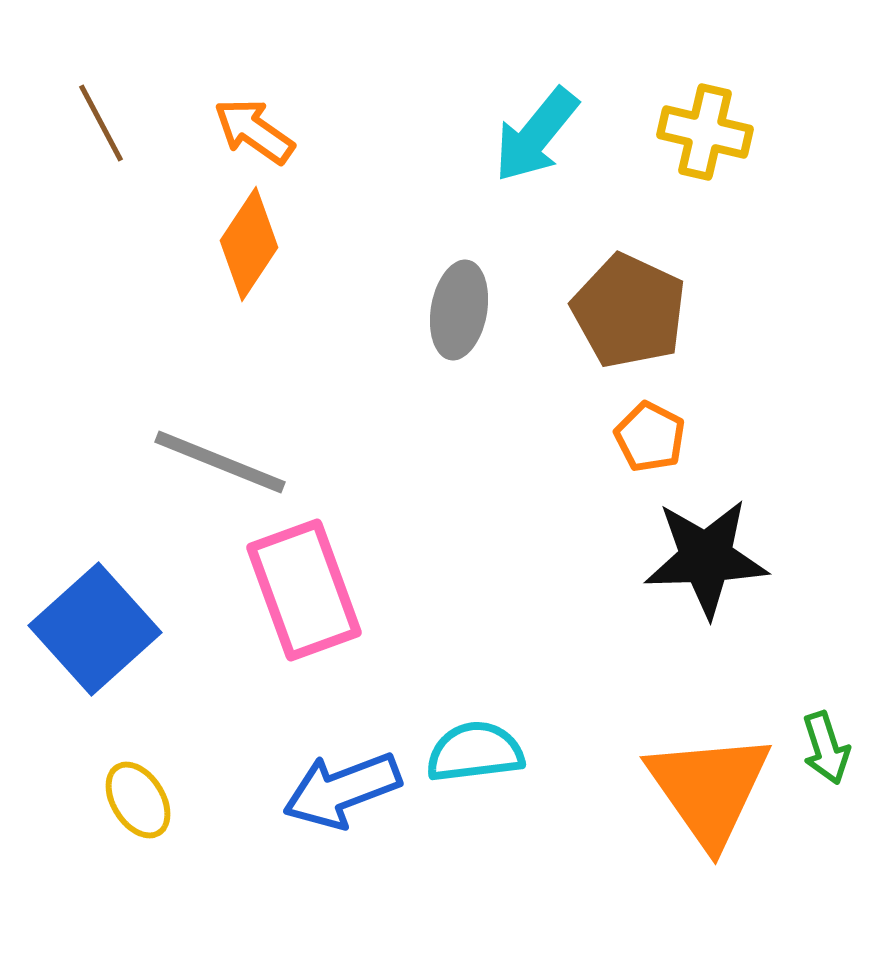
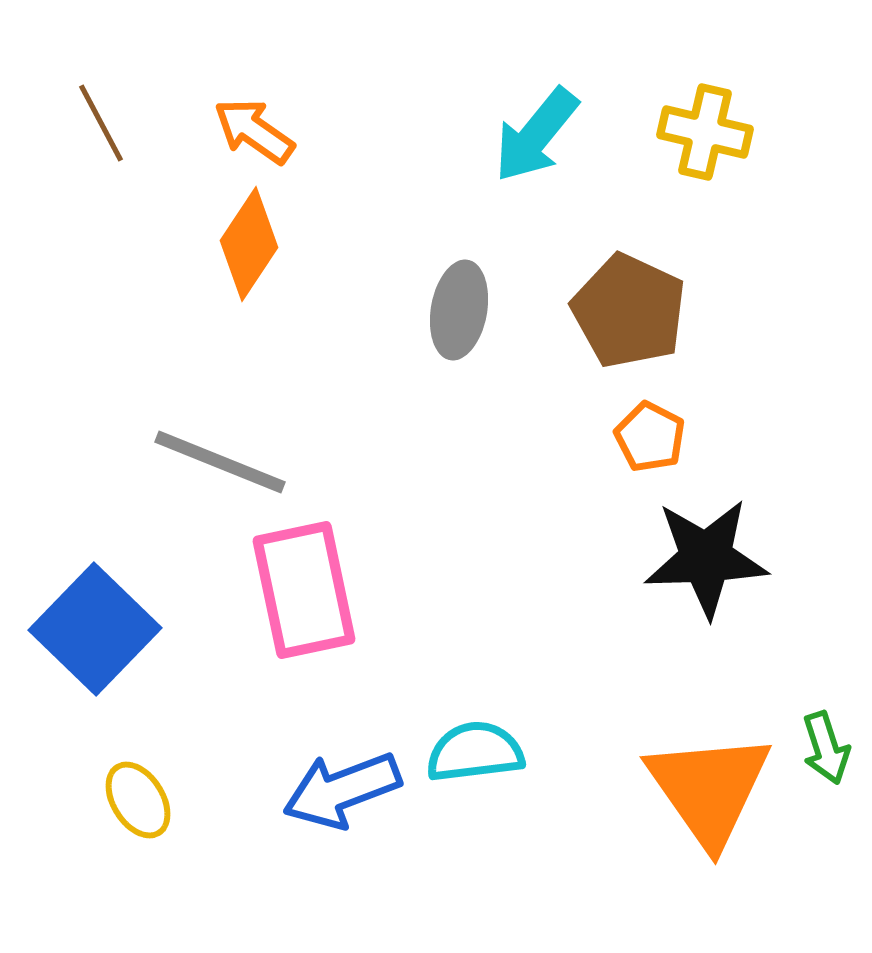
pink rectangle: rotated 8 degrees clockwise
blue square: rotated 4 degrees counterclockwise
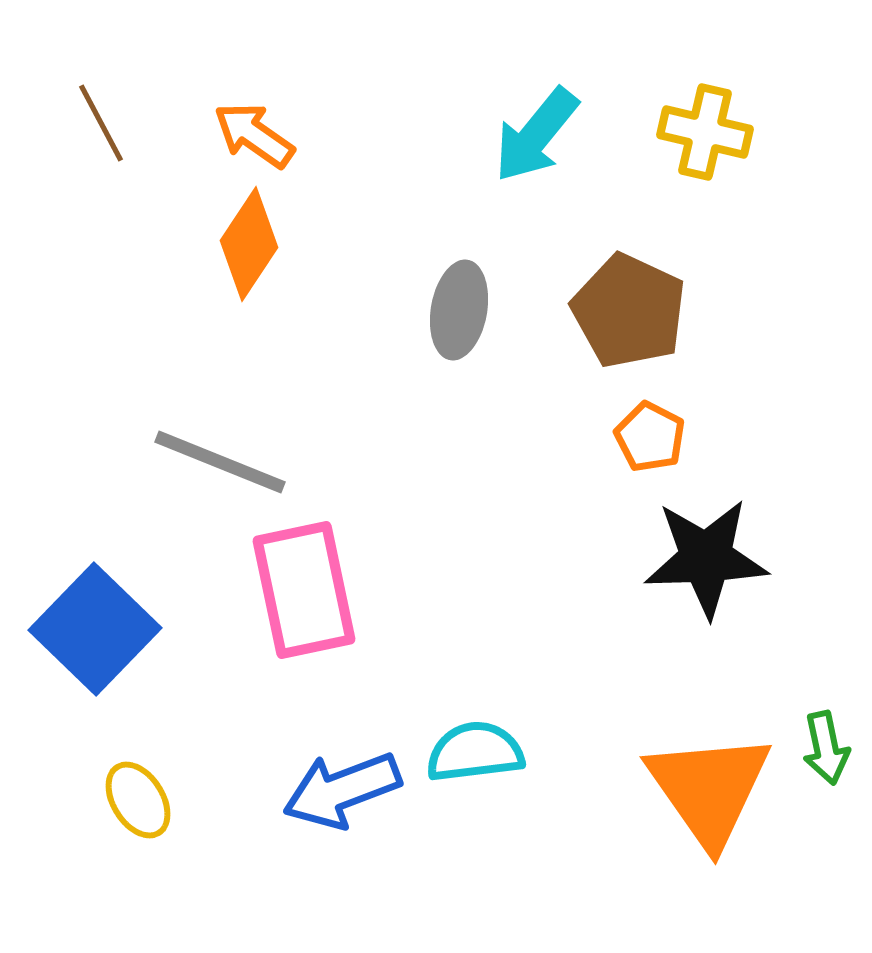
orange arrow: moved 4 px down
green arrow: rotated 6 degrees clockwise
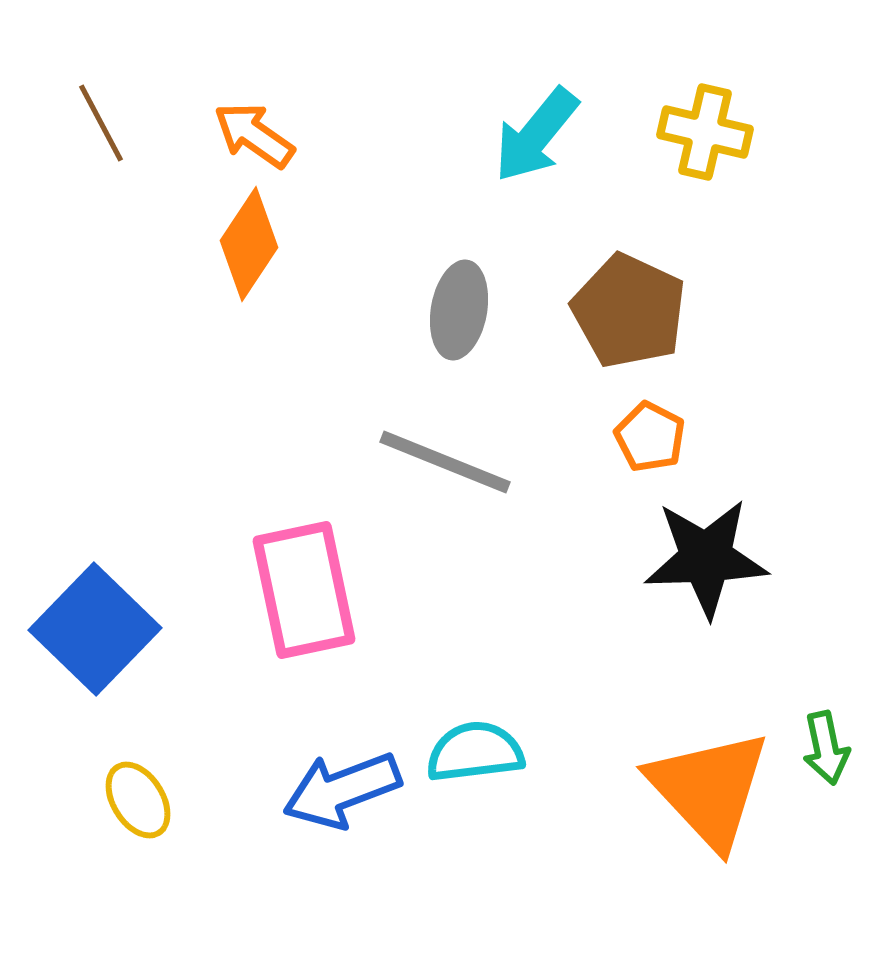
gray line: moved 225 px right
orange triangle: rotated 8 degrees counterclockwise
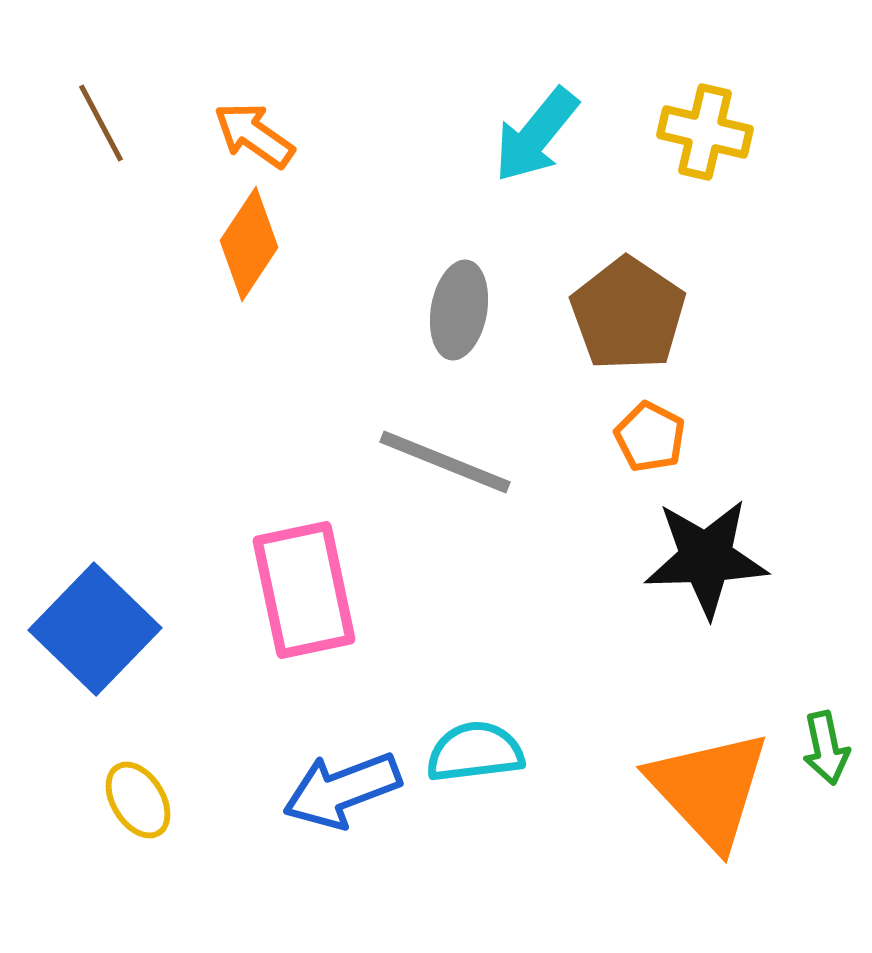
brown pentagon: moved 1 px left, 3 px down; rotated 9 degrees clockwise
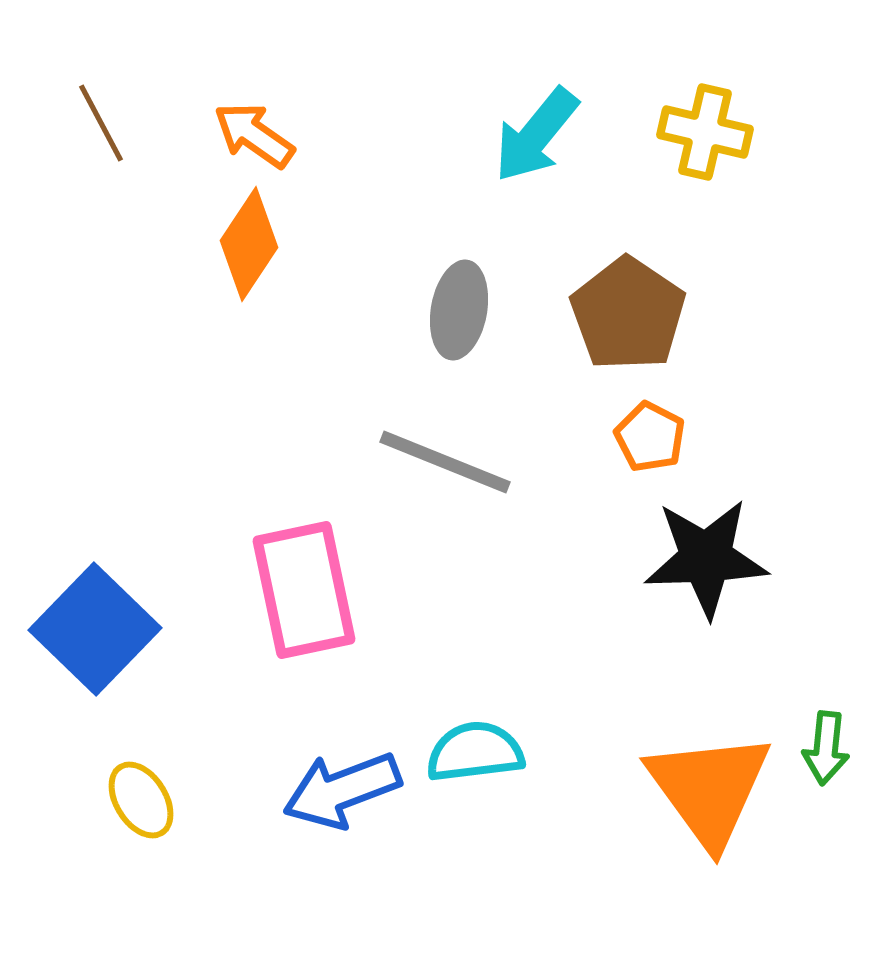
green arrow: rotated 18 degrees clockwise
orange triangle: rotated 7 degrees clockwise
yellow ellipse: moved 3 px right
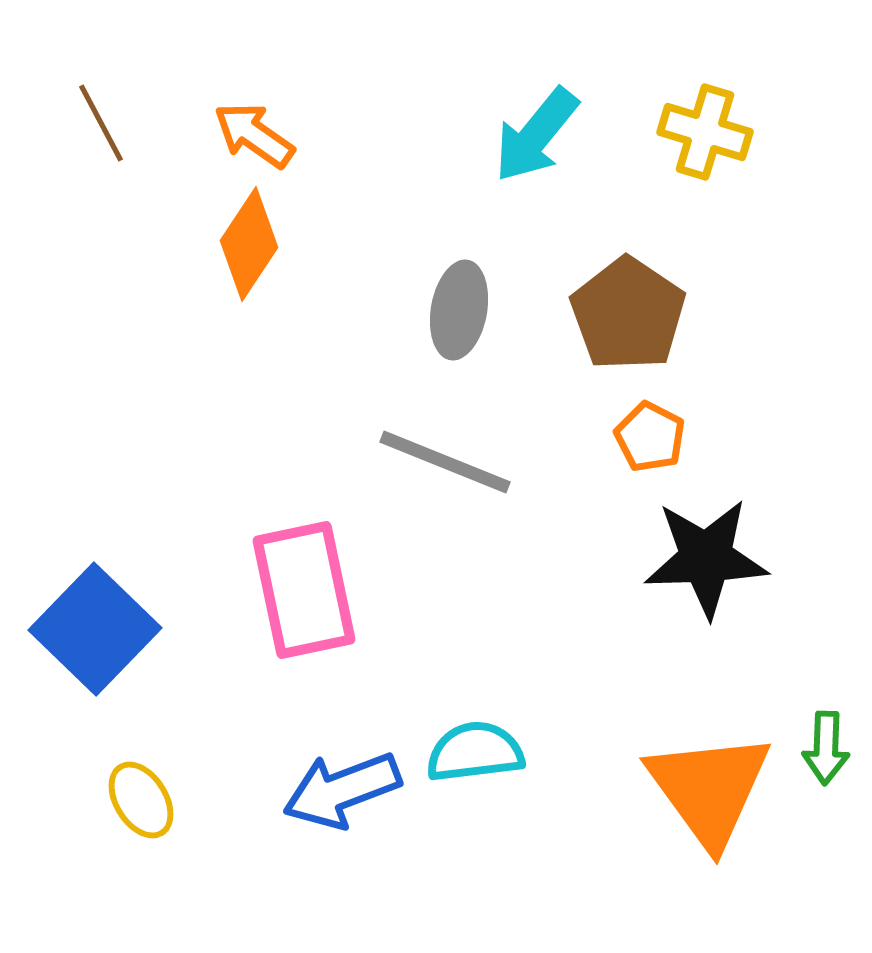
yellow cross: rotated 4 degrees clockwise
green arrow: rotated 4 degrees counterclockwise
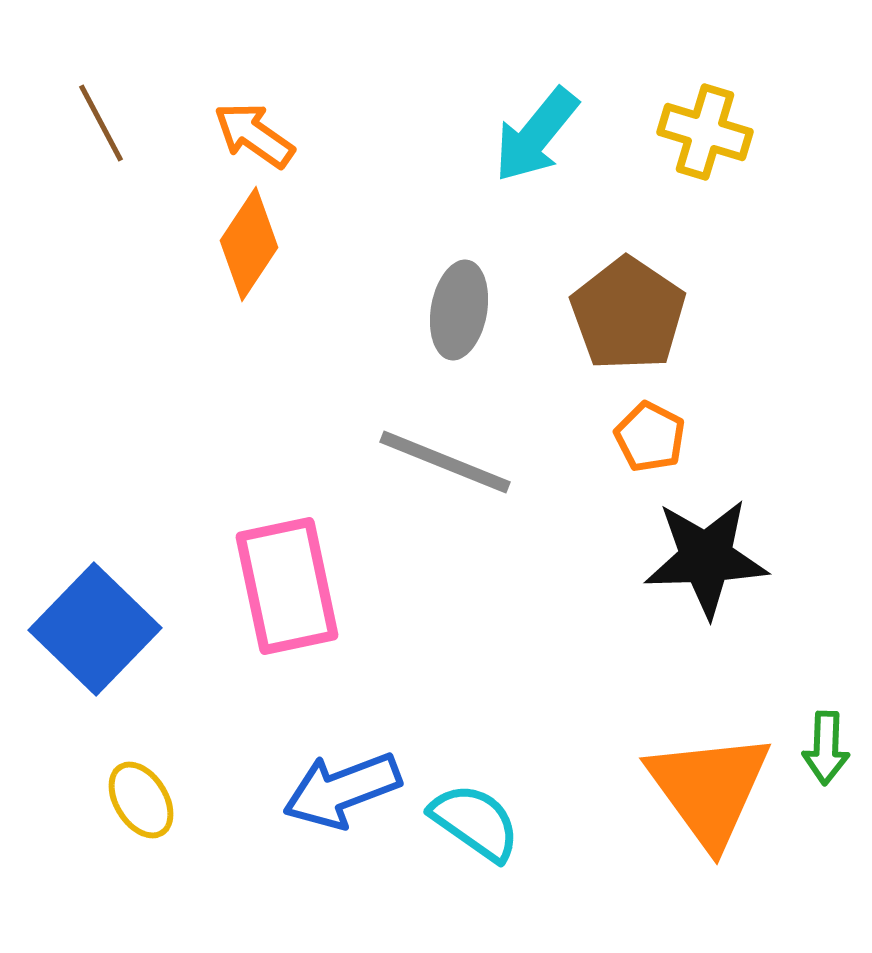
pink rectangle: moved 17 px left, 4 px up
cyan semicircle: moved 70 px down; rotated 42 degrees clockwise
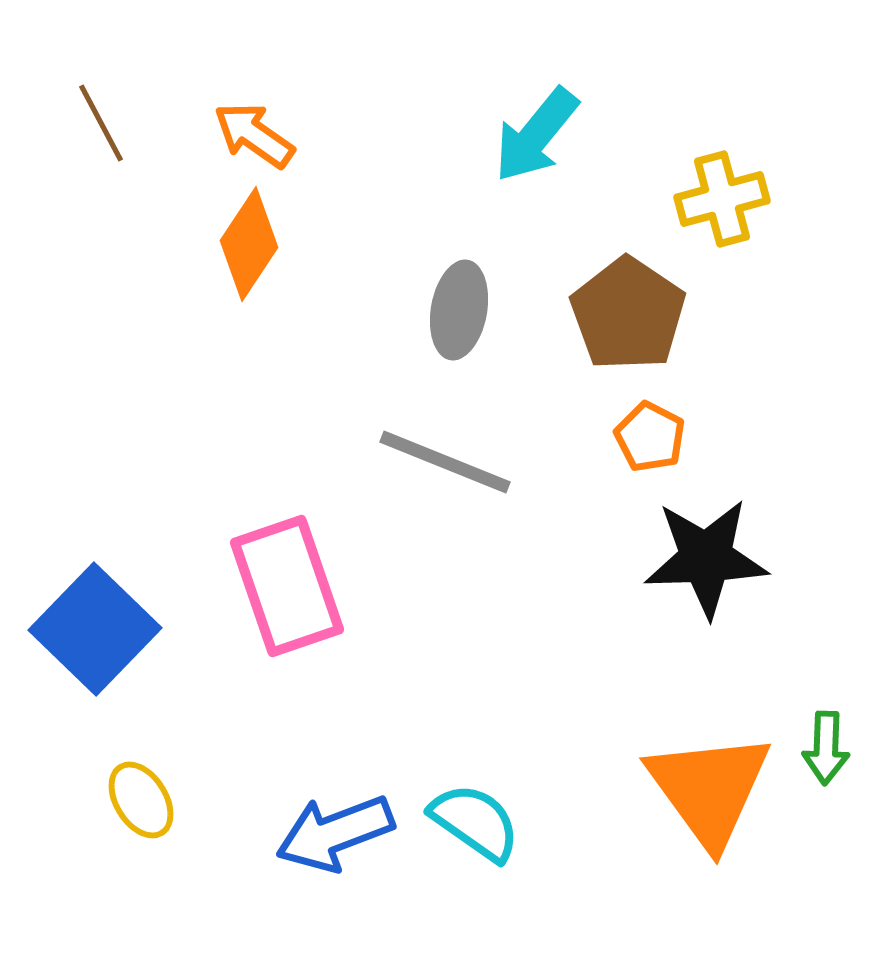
yellow cross: moved 17 px right, 67 px down; rotated 32 degrees counterclockwise
pink rectangle: rotated 7 degrees counterclockwise
blue arrow: moved 7 px left, 43 px down
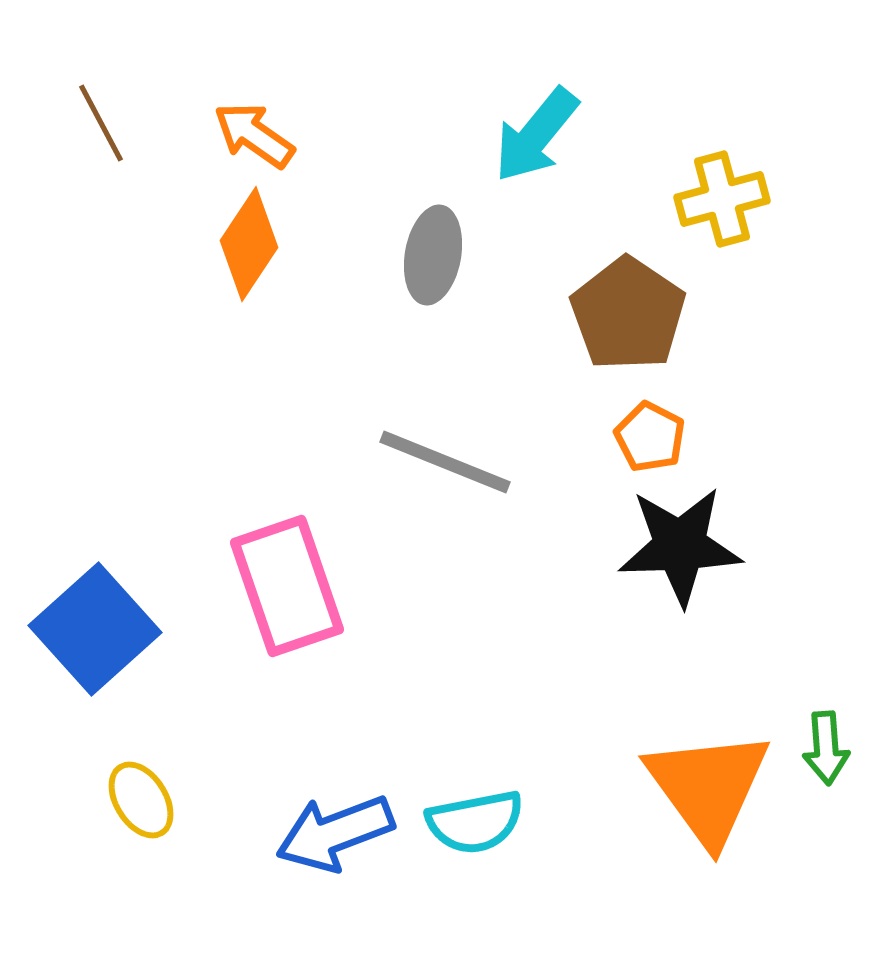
gray ellipse: moved 26 px left, 55 px up
black star: moved 26 px left, 12 px up
blue square: rotated 4 degrees clockwise
green arrow: rotated 6 degrees counterclockwise
orange triangle: moved 1 px left, 2 px up
cyan semicircle: rotated 134 degrees clockwise
